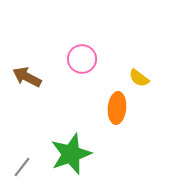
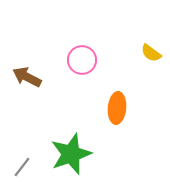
pink circle: moved 1 px down
yellow semicircle: moved 12 px right, 25 px up
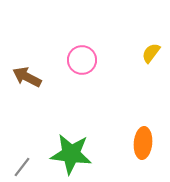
yellow semicircle: rotated 90 degrees clockwise
orange ellipse: moved 26 px right, 35 px down
green star: rotated 27 degrees clockwise
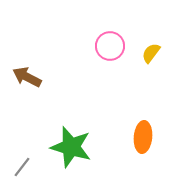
pink circle: moved 28 px right, 14 px up
orange ellipse: moved 6 px up
green star: moved 7 px up; rotated 9 degrees clockwise
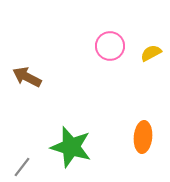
yellow semicircle: rotated 25 degrees clockwise
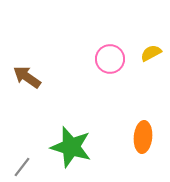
pink circle: moved 13 px down
brown arrow: rotated 8 degrees clockwise
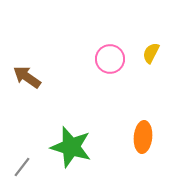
yellow semicircle: rotated 35 degrees counterclockwise
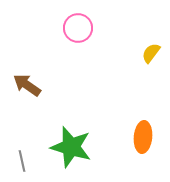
yellow semicircle: rotated 10 degrees clockwise
pink circle: moved 32 px left, 31 px up
brown arrow: moved 8 px down
gray line: moved 6 px up; rotated 50 degrees counterclockwise
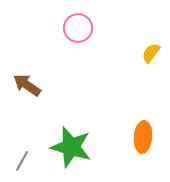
gray line: rotated 40 degrees clockwise
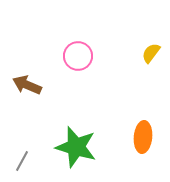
pink circle: moved 28 px down
brown arrow: rotated 12 degrees counterclockwise
green star: moved 5 px right
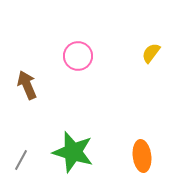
brown arrow: rotated 44 degrees clockwise
orange ellipse: moved 1 px left, 19 px down; rotated 12 degrees counterclockwise
green star: moved 3 px left, 5 px down
gray line: moved 1 px left, 1 px up
